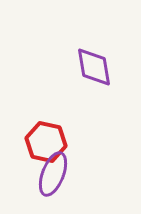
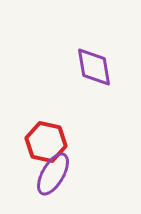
purple ellipse: rotated 9 degrees clockwise
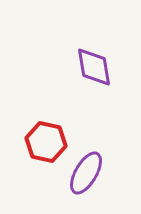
purple ellipse: moved 33 px right, 1 px up
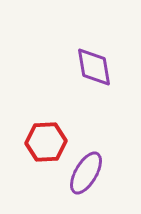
red hexagon: rotated 15 degrees counterclockwise
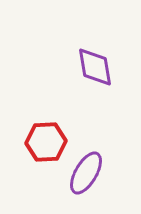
purple diamond: moved 1 px right
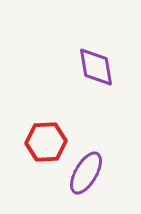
purple diamond: moved 1 px right
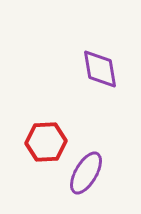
purple diamond: moved 4 px right, 2 px down
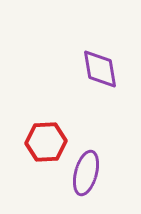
purple ellipse: rotated 15 degrees counterclockwise
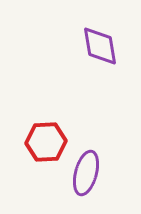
purple diamond: moved 23 px up
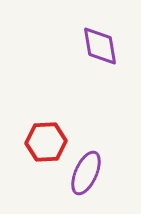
purple ellipse: rotated 9 degrees clockwise
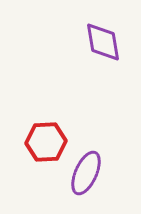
purple diamond: moved 3 px right, 4 px up
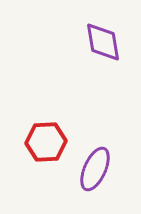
purple ellipse: moved 9 px right, 4 px up
